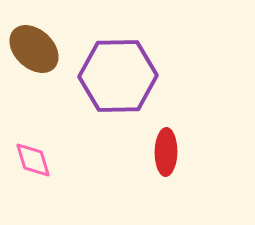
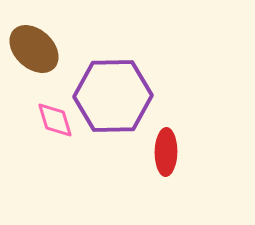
purple hexagon: moved 5 px left, 20 px down
pink diamond: moved 22 px right, 40 px up
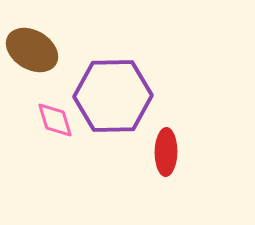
brown ellipse: moved 2 px left, 1 px down; rotated 12 degrees counterclockwise
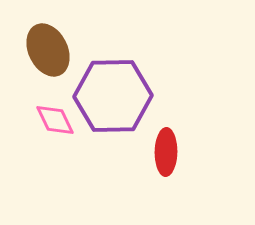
brown ellipse: moved 16 px right; rotated 33 degrees clockwise
pink diamond: rotated 9 degrees counterclockwise
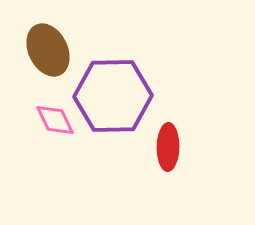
red ellipse: moved 2 px right, 5 px up
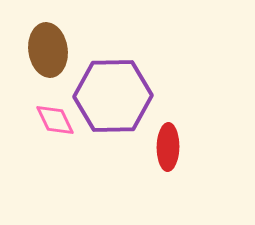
brown ellipse: rotated 18 degrees clockwise
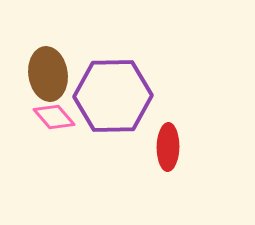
brown ellipse: moved 24 px down
pink diamond: moved 1 px left, 3 px up; rotated 15 degrees counterclockwise
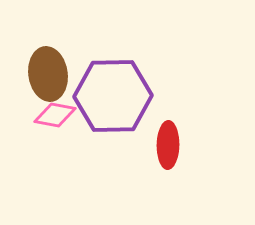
pink diamond: moved 1 px right, 2 px up; rotated 39 degrees counterclockwise
red ellipse: moved 2 px up
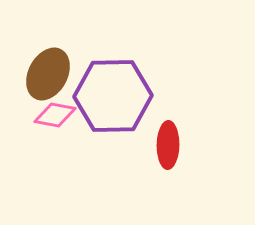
brown ellipse: rotated 36 degrees clockwise
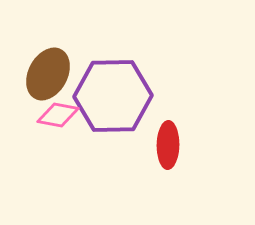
pink diamond: moved 3 px right
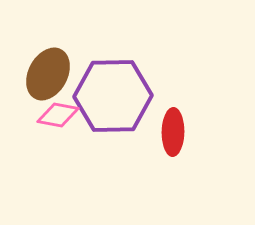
red ellipse: moved 5 px right, 13 px up
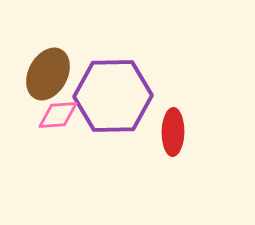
pink diamond: rotated 15 degrees counterclockwise
